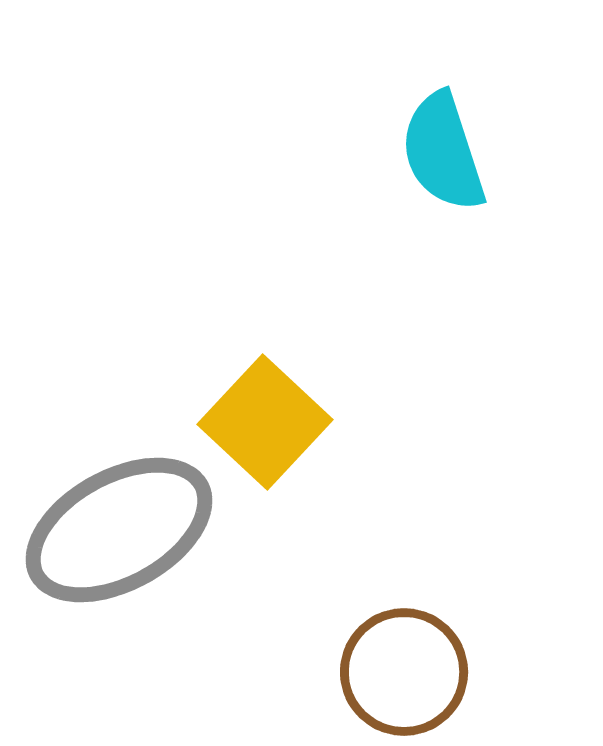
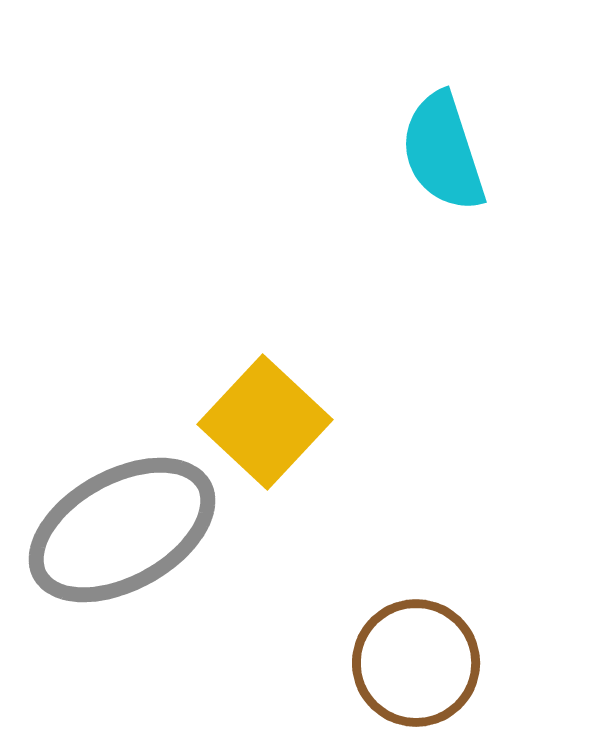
gray ellipse: moved 3 px right
brown circle: moved 12 px right, 9 px up
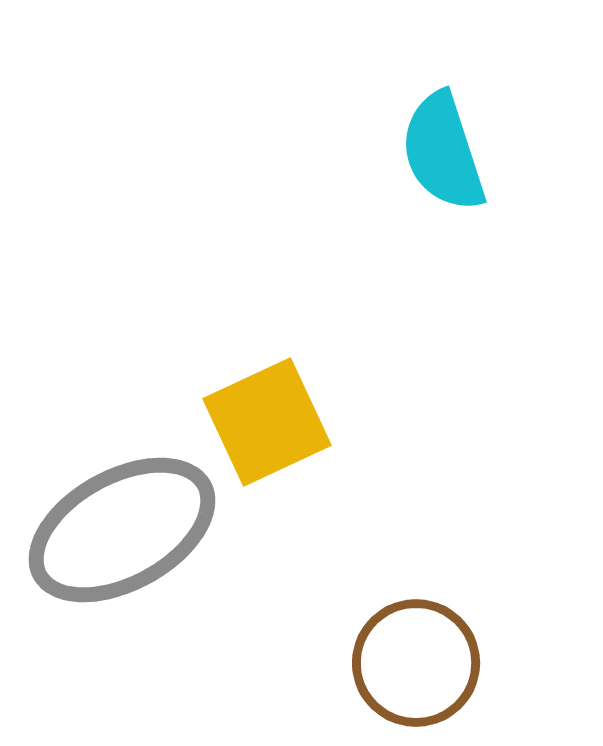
yellow square: moved 2 px right; rotated 22 degrees clockwise
